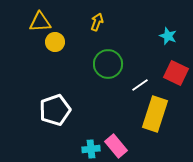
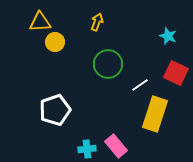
cyan cross: moved 4 px left
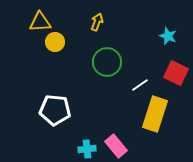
green circle: moved 1 px left, 2 px up
white pentagon: rotated 24 degrees clockwise
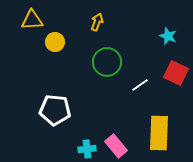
yellow triangle: moved 8 px left, 2 px up
yellow rectangle: moved 4 px right, 19 px down; rotated 16 degrees counterclockwise
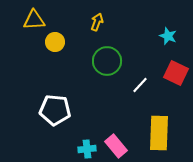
yellow triangle: moved 2 px right
green circle: moved 1 px up
white line: rotated 12 degrees counterclockwise
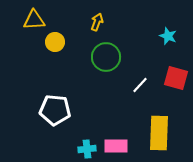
green circle: moved 1 px left, 4 px up
red square: moved 5 px down; rotated 10 degrees counterclockwise
pink rectangle: rotated 50 degrees counterclockwise
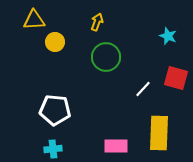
white line: moved 3 px right, 4 px down
cyan cross: moved 34 px left
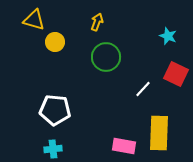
yellow triangle: rotated 20 degrees clockwise
red square: moved 4 px up; rotated 10 degrees clockwise
pink rectangle: moved 8 px right; rotated 10 degrees clockwise
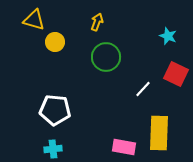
pink rectangle: moved 1 px down
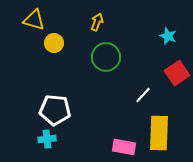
yellow circle: moved 1 px left, 1 px down
red square: moved 1 px right, 1 px up; rotated 30 degrees clockwise
white line: moved 6 px down
cyan cross: moved 6 px left, 10 px up
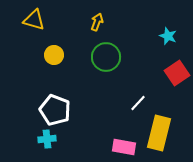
yellow circle: moved 12 px down
white line: moved 5 px left, 8 px down
white pentagon: rotated 16 degrees clockwise
yellow rectangle: rotated 12 degrees clockwise
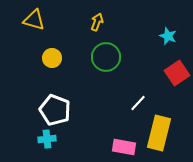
yellow circle: moved 2 px left, 3 px down
